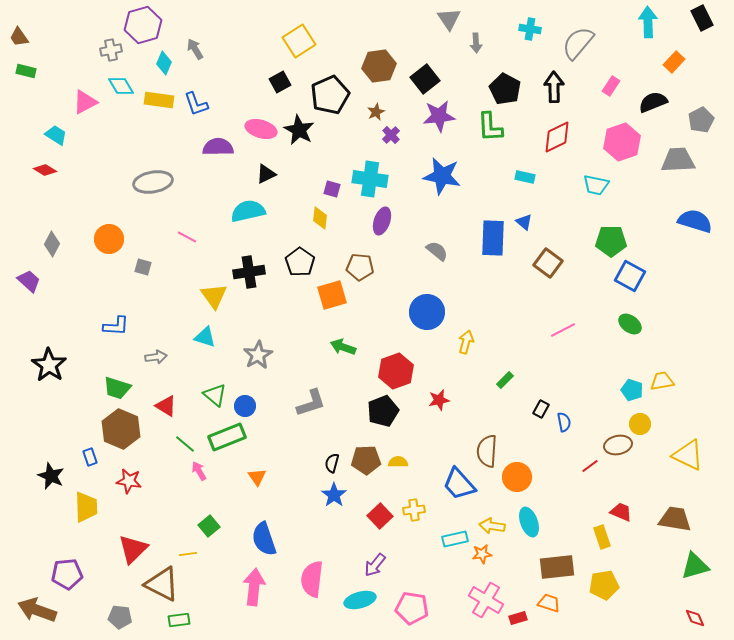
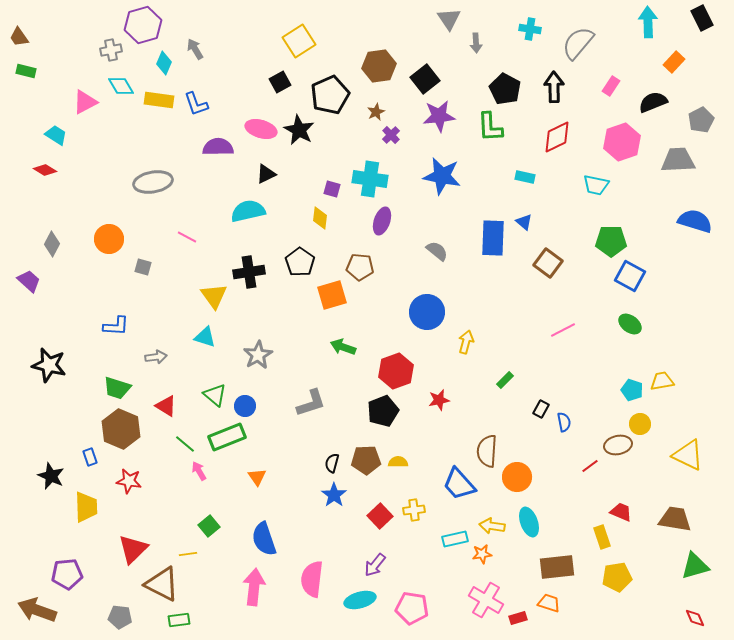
black star at (49, 365): rotated 20 degrees counterclockwise
yellow pentagon at (604, 585): moved 13 px right, 8 px up
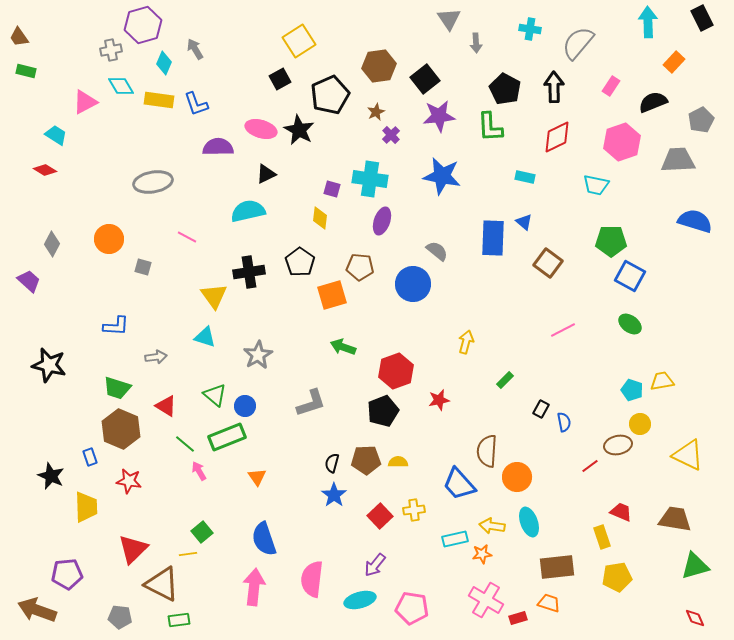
black square at (280, 82): moved 3 px up
blue circle at (427, 312): moved 14 px left, 28 px up
green square at (209, 526): moved 7 px left, 6 px down
